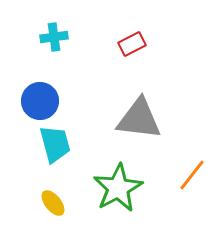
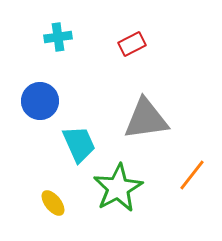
cyan cross: moved 4 px right
gray triangle: moved 7 px right; rotated 15 degrees counterclockwise
cyan trapezoid: moved 24 px right; rotated 9 degrees counterclockwise
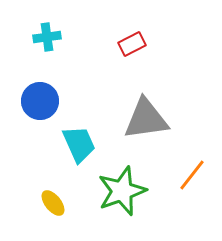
cyan cross: moved 11 px left
green star: moved 4 px right, 3 px down; rotated 9 degrees clockwise
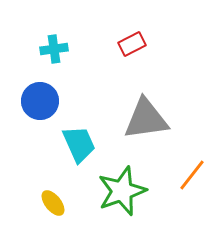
cyan cross: moved 7 px right, 12 px down
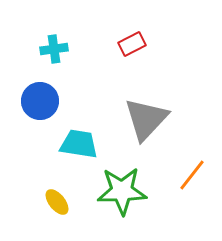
gray triangle: rotated 39 degrees counterclockwise
cyan trapezoid: rotated 57 degrees counterclockwise
green star: rotated 18 degrees clockwise
yellow ellipse: moved 4 px right, 1 px up
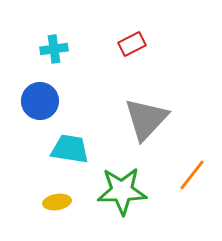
cyan trapezoid: moved 9 px left, 5 px down
yellow ellipse: rotated 60 degrees counterclockwise
